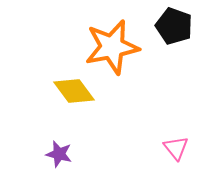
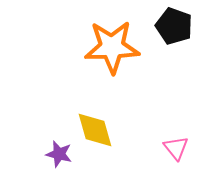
orange star: rotated 10 degrees clockwise
yellow diamond: moved 21 px right, 39 px down; rotated 21 degrees clockwise
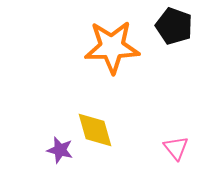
purple star: moved 1 px right, 4 px up
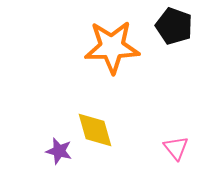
purple star: moved 1 px left, 1 px down
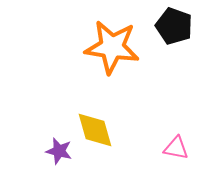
orange star: rotated 10 degrees clockwise
pink triangle: rotated 40 degrees counterclockwise
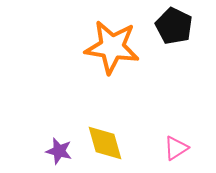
black pentagon: rotated 6 degrees clockwise
yellow diamond: moved 10 px right, 13 px down
pink triangle: rotated 44 degrees counterclockwise
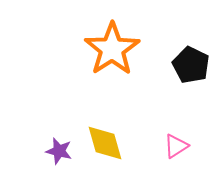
black pentagon: moved 17 px right, 39 px down
orange star: moved 2 px down; rotated 30 degrees clockwise
pink triangle: moved 2 px up
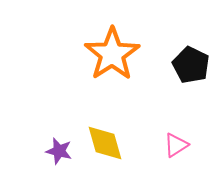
orange star: moved 5 px down
pink triangle: moved 1 px up
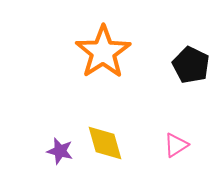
orange star: moved 9 px left, 2 px up
purple star: moved 1 px right
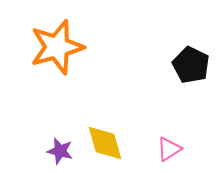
orange star: moved 46 px left, 5 px up; rotated 18 degrees clockwise
pink triangle: moved 7 px left, 4 px down
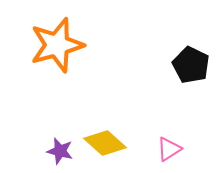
orange star: moved 2 px up
yellow diamond: rotated 33 degrees counterclockwise
